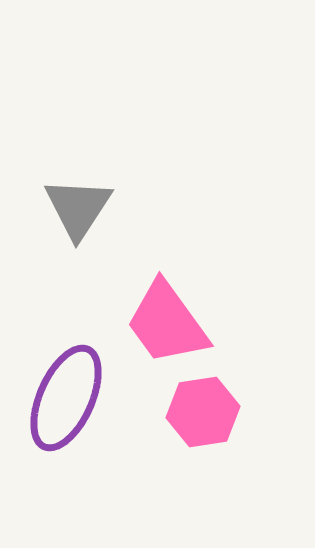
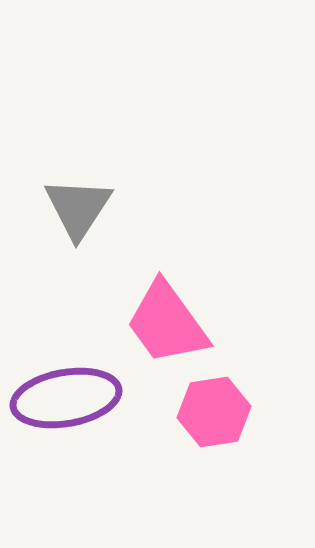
purple ellipse: rotated 56 degrees clockwise
pink hexagon: moved 11 px right
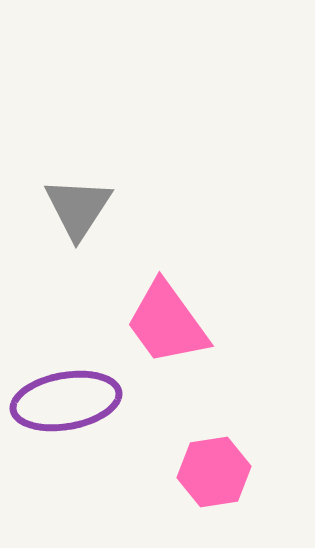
purple ellipse: moved 3 px down
pink hexagon: moved 60 px down
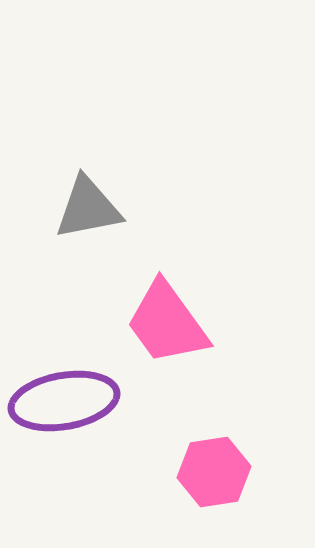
gray triangle: moved 10 px right; rotated 46 degrees clockwise
purple ellipse: moved 2 px left
